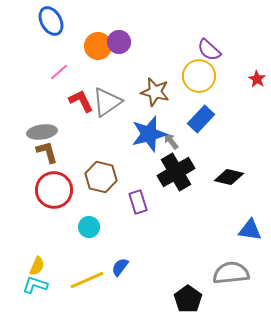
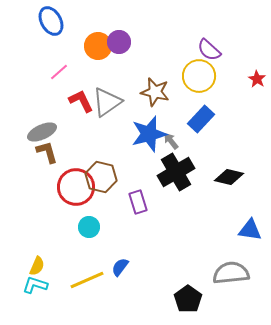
gray ellipse: rotated 16 degrees counterclockwise
red circle: moved 22 px right, 3 px up
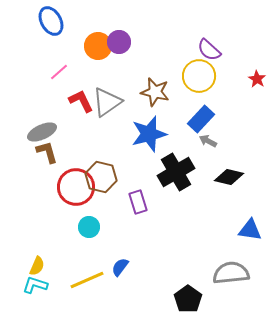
gray arrow: moved 37 px right; rotated 24 degrees counterclockwise
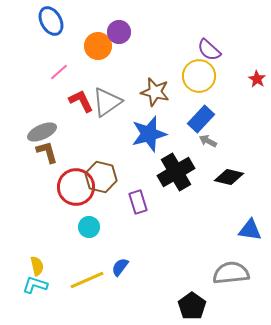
purple circle: moved 10 px up
yellow semicircle: rotated 36 degrees counterclockwise
black pentagon: moved 4 px right, 7 px down
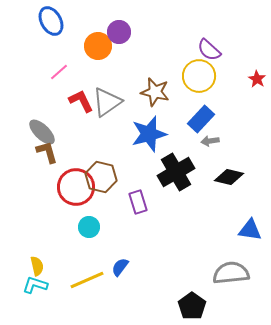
gray ellipse: rotated 68 degrees clockwise
gray arrow: moved 2 px right; rotated 36 degrees counterclockwise
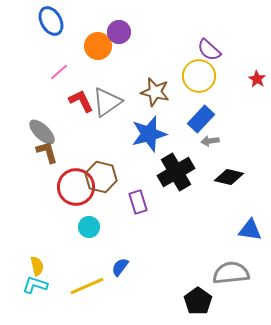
yellow line: moved 6 px down
black pentagon: moved 6 px right, 5 px up
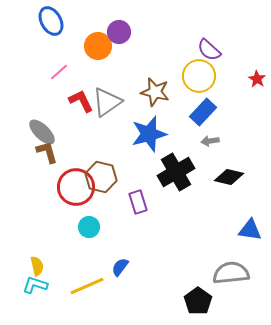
blue rectangle: moved 2 px right, 7 px up
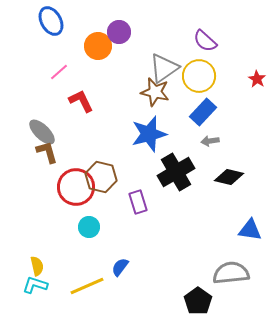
purple semicircle: moved 4 px left, 9 px up
gray triangle: moved 57 px right, 34 px up
